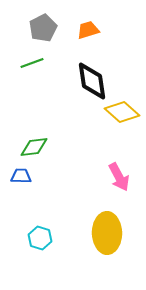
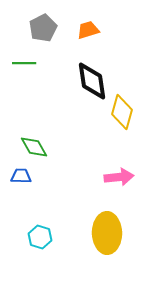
green line: moved 8 px left; rotated 20 degrees clockwise
yellow diamond: rotated 64 degrees clockwise
green diamond: rotated 68 degrees clockwise
pink arrow: rotated 68 degrees counterclockwise
cyan hexagon: moved 1 px up
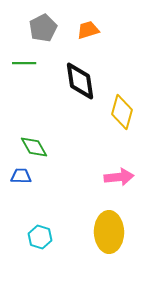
black diamond: moved 12 px left
yellow ellipse: moved 2 px right, 1 px up
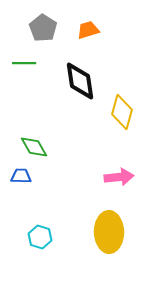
gray pentagon: rotated 12 degrees counterclockwise
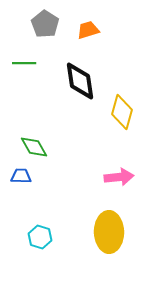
gray pentagon: moved 2 px right, 4 px up
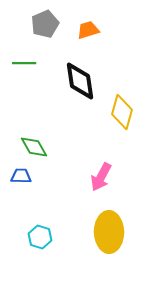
gray pentagon: rotated 16 degrees clockwise
pink arrow: moved 18 px left; rotated 124 degrees clockwise
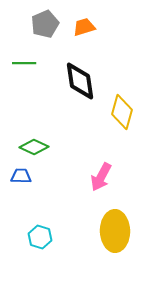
orange trapezoid: moved 4 px left, 3 px up
green diamond: rotated 36 degrees counterclockwise
yellow ellipse: moved 6 px right, 1 px up
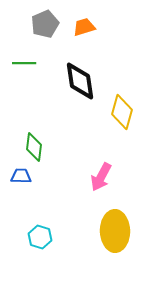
green diamond: rotated 72 degrees clockwise
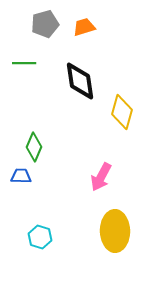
gray pentagon: rotated 8 degrees clockwise
green diamond: rotated 16 degrees clockwise
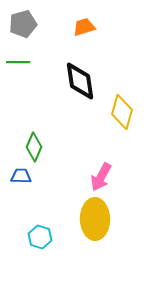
gray pentagon: moved 22 px left
green line: moved 6 px left, 1 px up
yellow ellipse: moved 20 px left, 12 px up
